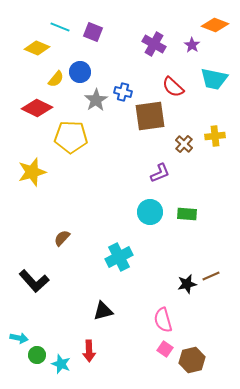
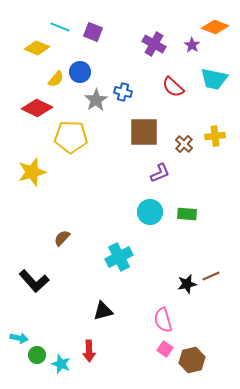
orange diamond: moved 2 px down
brown square: moved 6 px left, 16 px down; rotated 8 degrees clockwise
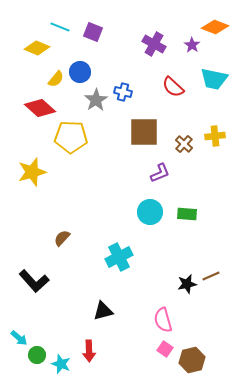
red diamond: moved 3 px right; rotated 16 degrees clockwise
cyan arrow: rotated 30 degrees clockwise
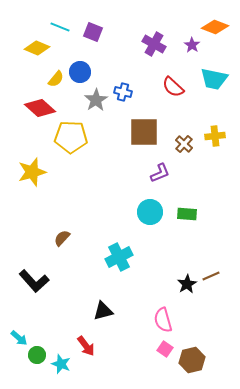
black star: rotated 18 degrees counterclockwise
red arrow: moved 3 px left, 5 px up; rotated 35 degrees counterclockwise
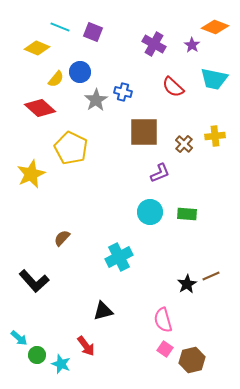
yellow pentagon: moved 11 px down; rotated 24 degrees clockwise
yellow star: moved 1 px left, 2 px down; rotated 8 degrees counterclockwise
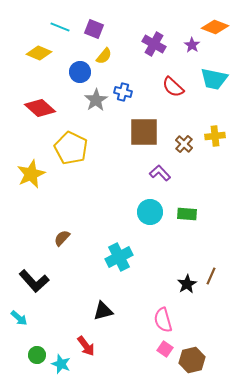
purple square: moved 1 px right, 3 px up
yellow diamond: moved 2 px right, 5 px down
yellow semicircle: moved 48 px right, 23 px up
purple L-shape: rotated 110 degrees counterclockwise
brown line: rotated 42 degrees counterclockwise
cyan arrow: moved 20 px up
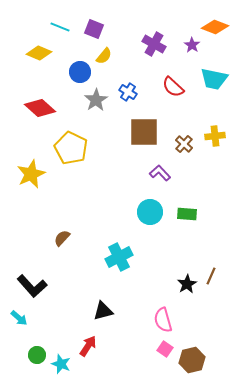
blue cross: moved 5 px right; rotated 18 degrees clockwise
black L-shape: moved 2 px left, 5 px down
red arrow: moved 2 px right; rotated 110 degrees counterclockwise
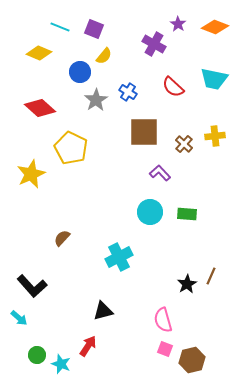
purple star: moved 14 px left, 21 px up
pink square: rotated 14 degrees counterclockwise
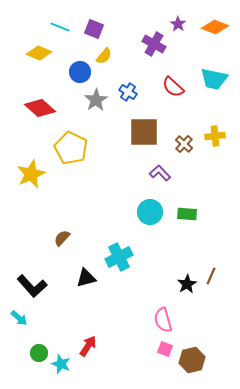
black triangle: moved 17 px left, 33 px up
green circle: moved 2 px right, 2 px up
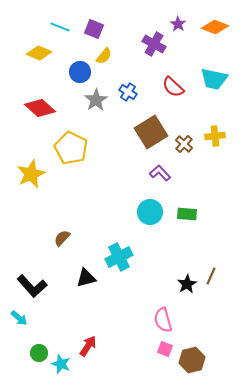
brown square: moved 7 px right; rotated 32 degrees counterclockwise
